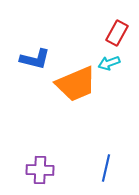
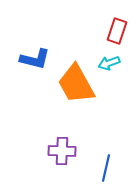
red rectangle: moved 2 px up; rotated 10 degrees counterclockwise
orange trapezoid: rotated 84 degrees clockwise
purple cross: moved 22 px right, 19 px up
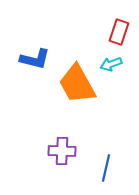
red rectangle: moved 2 px right, 1 px down
cyan arrow: moved 2 px right, 1 px down
orange trapezoid: moved 1 px right
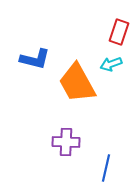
orange trapezoid: moved 1 px up
purple cross: moved 4 px right, 9 px up
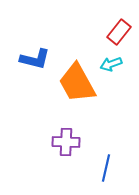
red rectangle: rotated 20 degrees clockwise
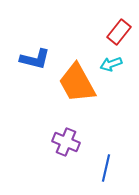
purple cross: rotated 20 degrees clockwise
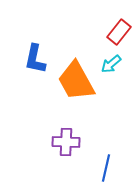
blue L-shape: rotated 88 degrees clockwise
cyan arrow: rotated 20 degrees counterclockwise
orange trapezoid: moved 1 px left, 2 px up
purple cross: rotated 20 degrees counterclockwise
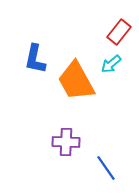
blue line: rotated 48 degrees counterclockwise
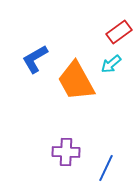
red rectangle: rotated 15 degrees clockwise
blue L-shape: rotated 48 degrees clockwise
purple cross: moved 10 px down
blue line: rotated 60 degrees clockwise
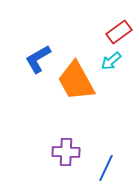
blue L-shape: moved 3 px right
cyan arrow: moved 3 px up
